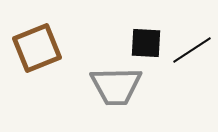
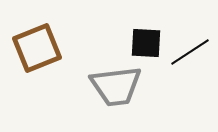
black line: moved 2 px left, 2 px down
gray trapezoid: rotated 6 degrees counterclockwise
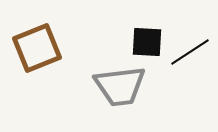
black square: moved 1 px right, 1 px up
gray trapezoid: moved 4 px right
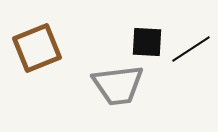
black line: moved 1 px right, 3 px up
gray trapezoid: moved 2 px left, 1 px up
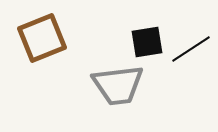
black square: rotated 12 degrees counterclockwise
brown square: moved 5 px right, 10 px up
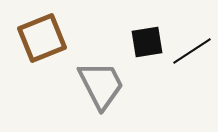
black line: moved 1 px right, 2 px down
gray trapezoid: moved 17 px left; rotated 110 degrees counterclockwise
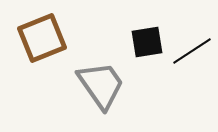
gray trapezoid: rotated 8 degrees counterclockwise
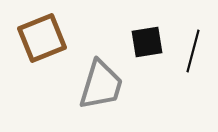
black line: moved 1 px right; rotated 42 degrees counterclockwise
gray trapezoid: rotated 52 degrees clockwise
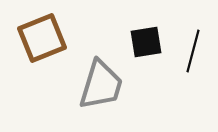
black square: moved 1 px left
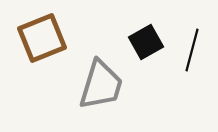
black square: rotated 20 degrees counterclockwise
black line: moved 1 px left, 1 px up
